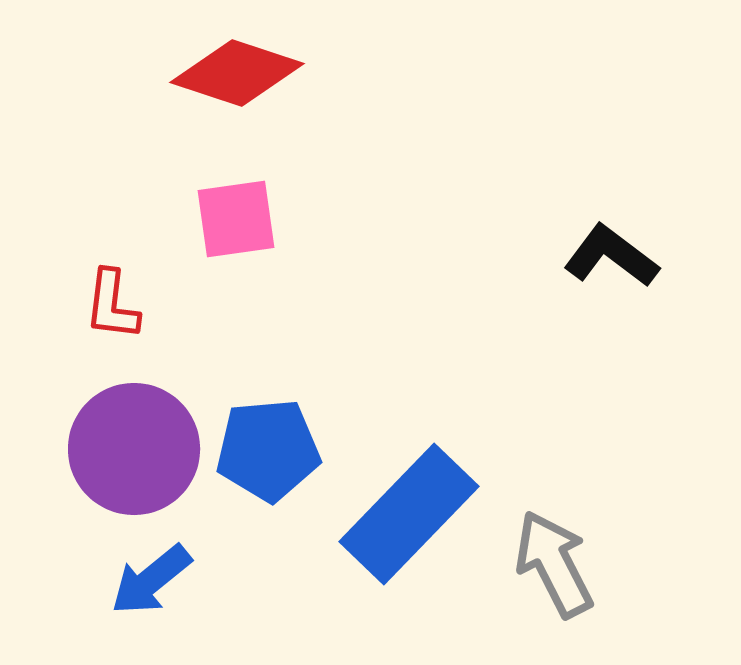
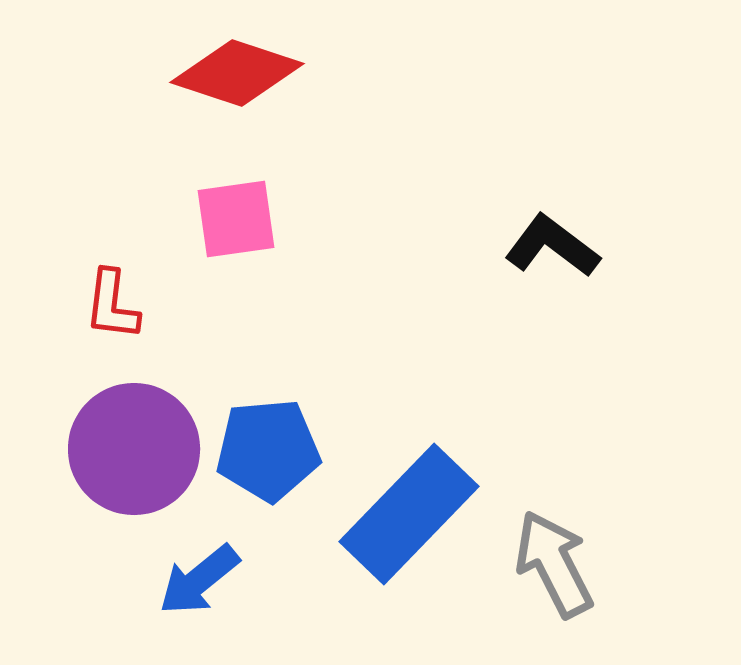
black L-shape: moved 59 px left, 10 px up
blue arrow: moved 48 px right
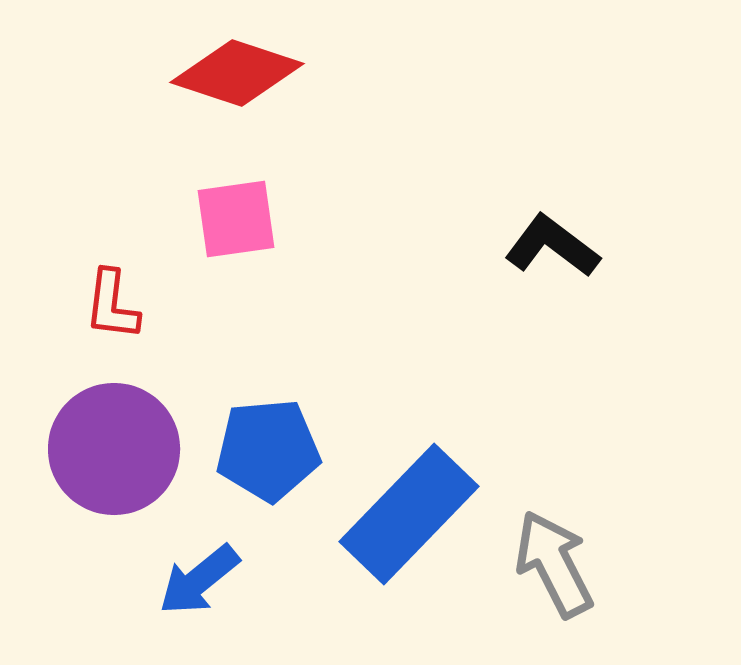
purple circle: moved 20 px left
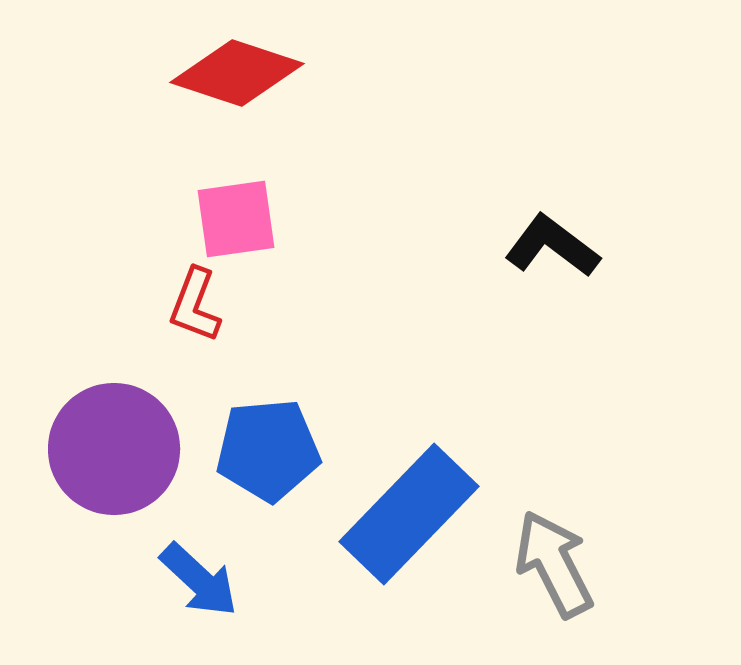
red L-shape: moved 83 px right; rotated 14 degrees clockwise
blue arrow: rotated 98 degrees counterclockwise
